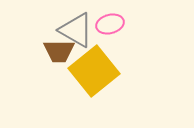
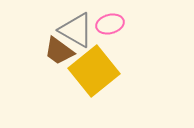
brown trapezoid: rotated 36 degrees clockwise
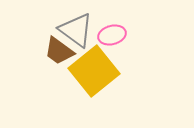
pink ellipse: moved 2 px right, 11 px down
gray triangle: rotated 6 degrees clockwise
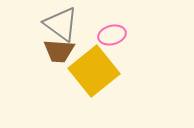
gray triangle: moved 15 px left, 6 px up
brown trapezoid: rotated 32 degrees counterclockwise
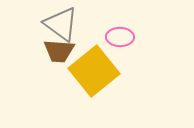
pink ellipse: moved 8 px right, 2 px down; rotated 16 degrees clockwise
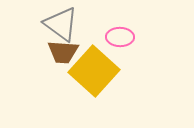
brown trapezoid: moved 4 px right, 1 px down
yellow square: rotated 9 degrees counterclockwise
